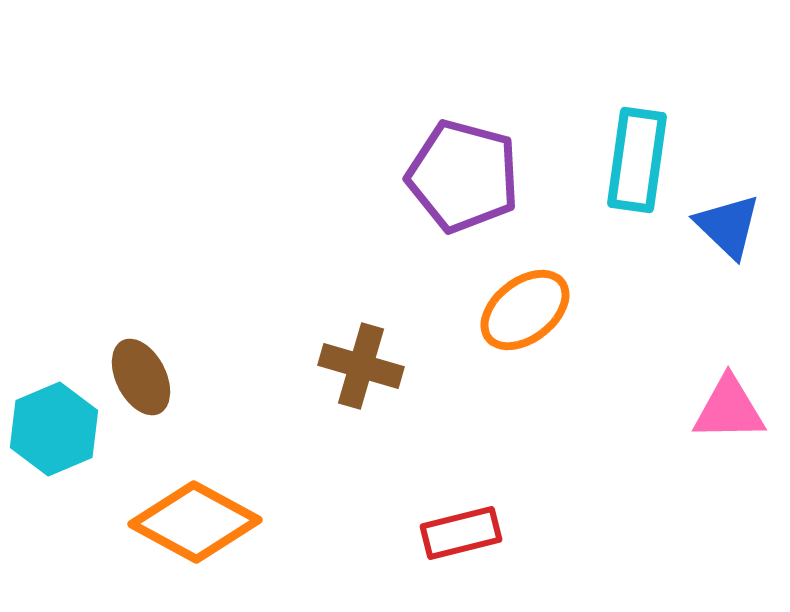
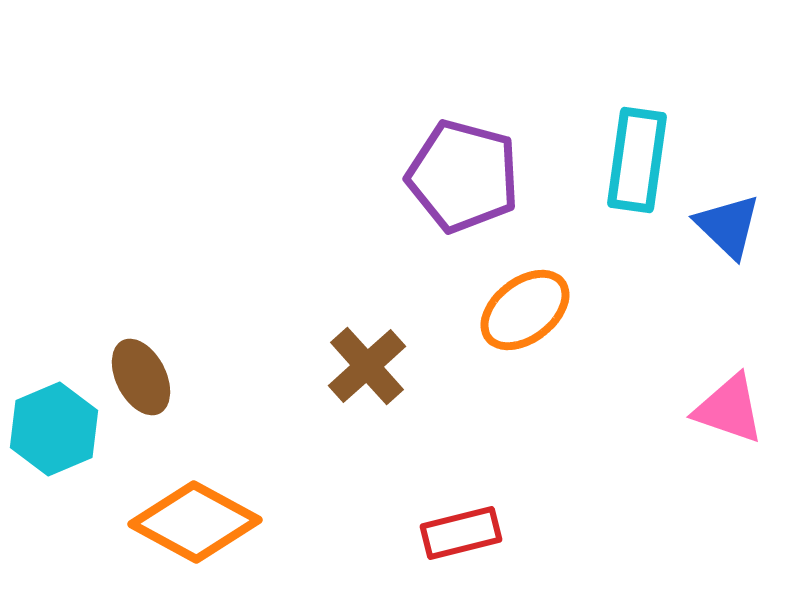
brown cross: moved 6 px right; rotated 32 degrees clockwise
pink triangle: rotated 20 degrees clockwise
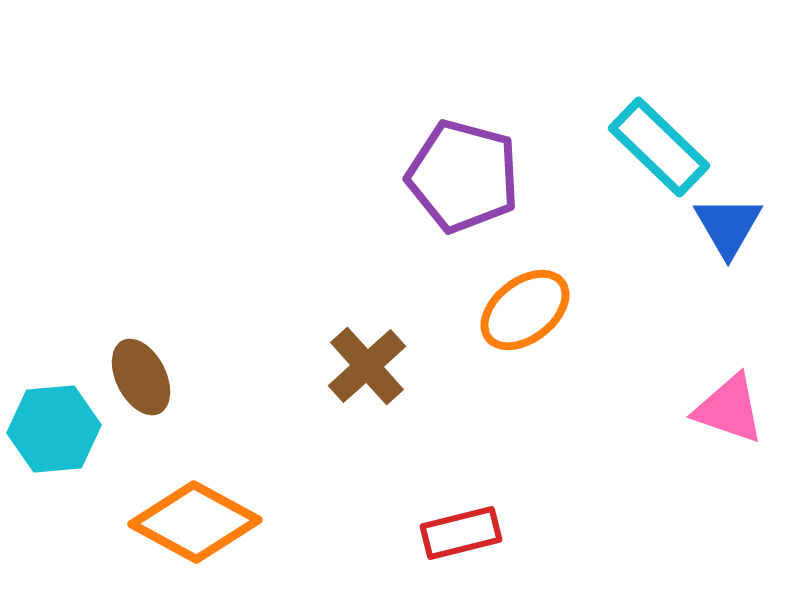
cyan rectangle: moved 22 px right, 13 px up; rotated 54 degrees counterclockwise
blue triangle: rotated 16 degrees clockwise
cyan hexagon: rotated 18 degrees clockwise
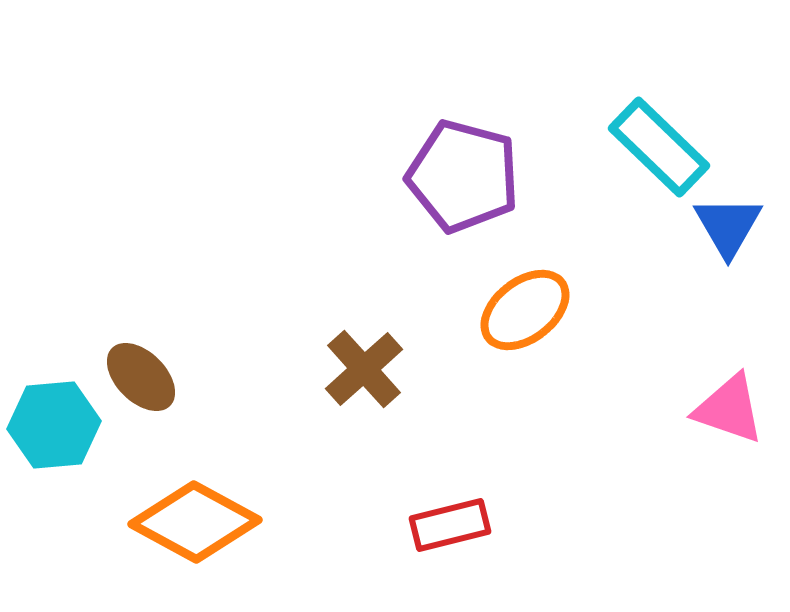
brown cross: moved 3 px left, 3 px down
brown ellipse: rotated 18 degrees counterclockwise
cyan hexagon: moved 4 px up
red rectangle: moved 11 px left, 8 px up
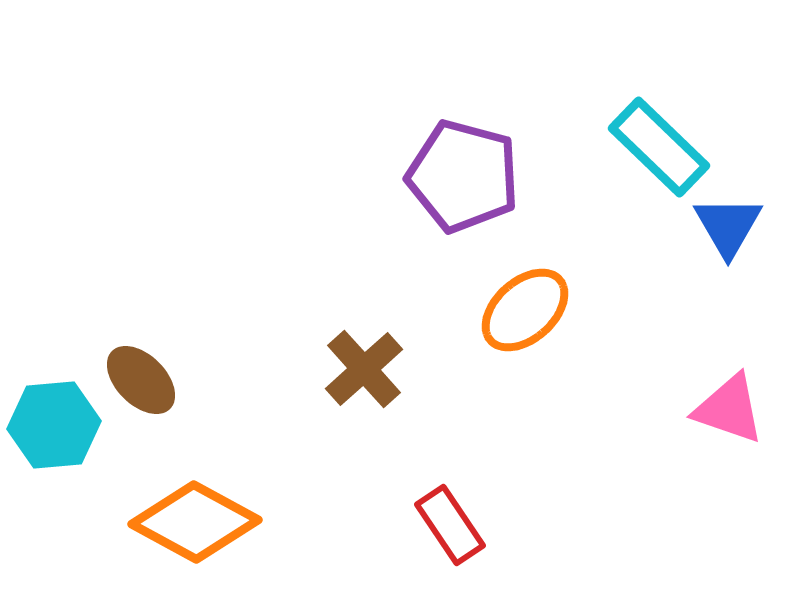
orange ellipse: rotated 4 degrees counterclockwise
brown ellipse: moved 3 px down
red rectangle: rotated 70 degrees clockwise
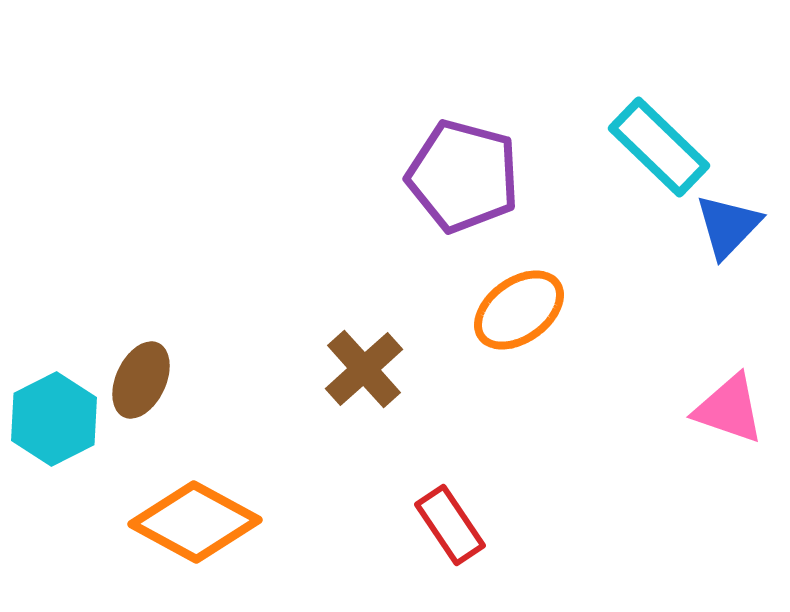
blue triangle: rotated 14 degrees clockwise
orange ellipse: moved 6 px left; rotated 6 degrees clockwise
brown ellipse: rotated 70 degrees clockwise
cyan hexagon: moved 6 px up; rotated 22 degrees counterclockwise
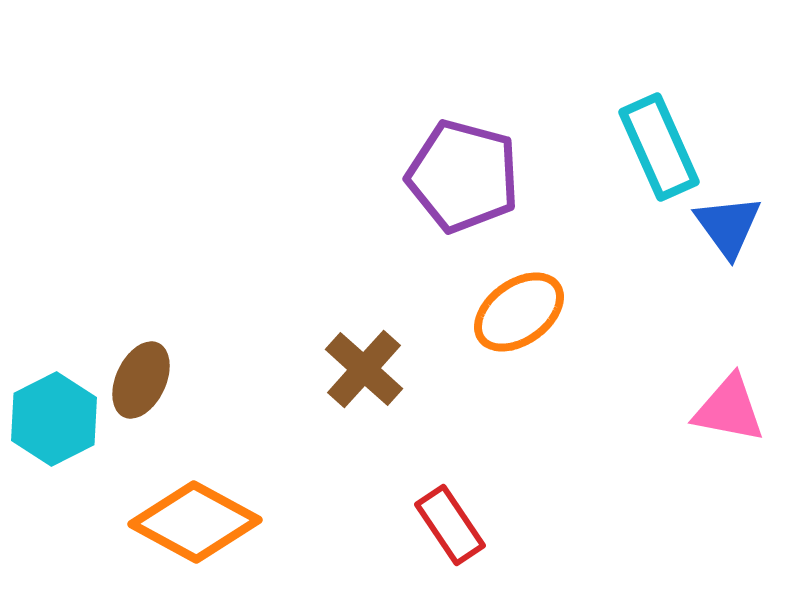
cyan rectangle: rotated 22 degrees clockwise
blue triangle: rotated 20 degrees counterclockwise
orange ellipse: moved 2 px down
brown cross: rotated 6 degrees counterclockwise
pink triangle: rotated 8 degrees counterclockwise
